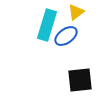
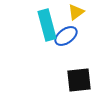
cyan rectangle: rotated 32 degrees counterclockwise
black square: moved 1 px left
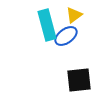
yellow triangle: moved 2 px left, 3 px down
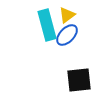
yellow triangle: moved 7 px left
blue ellipse: moved 1 px right, 1 px up; rotated 10 degrees counterclockwise
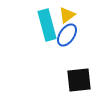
blue ellipse: rotated 10 degrees counterclockwise
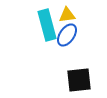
yellow triangle: rotated 30 degrees clockwise
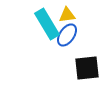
cyan rectangle: moved 1 px up; rotated 16 degrees counterclockwise
black square: moved 8 px right, 12 px up
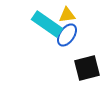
cyan rectangle: rotated 24 degrees counterclockwise
black square: rotated 8 degrees counterclockwise
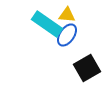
yellow triangle: rotated 12 degrees clockwise
black square: rotated 16 degrees counterclockwise
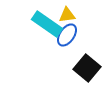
yellow triangle: rotated 12 degrees counterclockwise
black square: rotated 20 degrees counterclockwise
